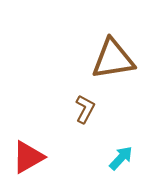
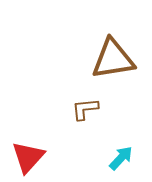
brown L-shape: rotated 124 degrees counterclockwise
red triangle: rotated 18 degrees counterclockwise
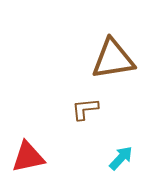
red triangle: rotated 36 degrees clockwise
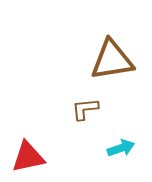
brown triangle: moved 1 px left, 1 px down
cyan arrow: moved 10 px up; rotated 28 degrees clockwise
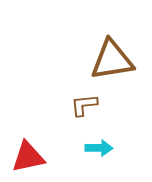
brown L-shape: moved 1 px left, 4 px up
cyan arrow: moved 22 px left; rotated 20 degrees clockwise
